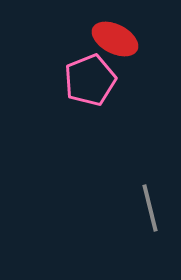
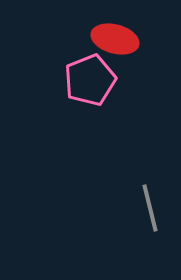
red ellipse: rotated 12 degrees counterclockwise
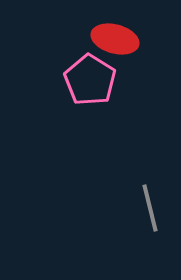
pink pentagon: rotated 18 degrees counterclockwise
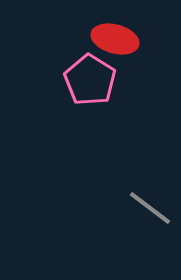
gray line: rotated 39 degrees counterclockwise
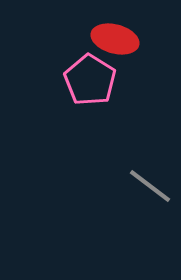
gray line: moved 22 px up
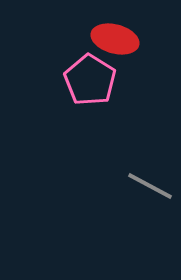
gray line: rotated 9 degrees counterclockwise
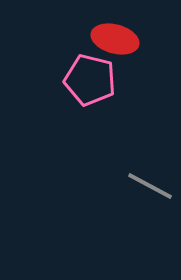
pink pentagon: rotated 18 degrees counterclockwise
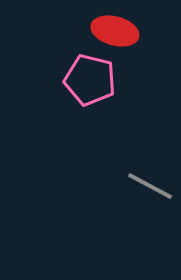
red ellipse: moved 8 px up
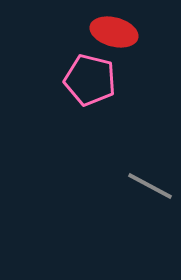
red ellipse: moved 1 px left, 1 px down
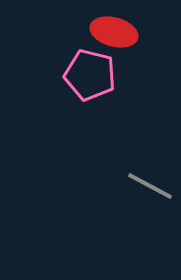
pink pentagon: moved 5 px up
